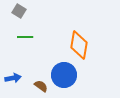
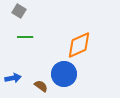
orange diamond: rotated 56 degrees clockwise
blue circle: moved 1 px up
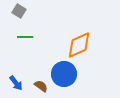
blue arrow: moved 3 px right, 5 px down; rotated 63 degrees clockwise
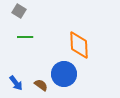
orange diamond: rotated 68 degrees counterclockwise
brown semicircle: moved 1 px up
